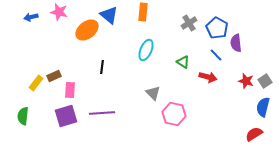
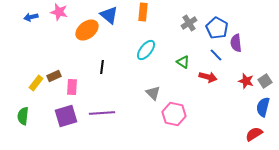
cyan ellipse: rotated 15 degrees clockwise
pink rectangle: moved 2 px right, 3 px up
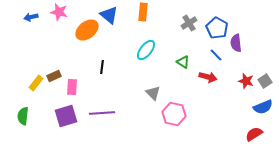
blue semicircle: rotated 126 degrees counterclockwise
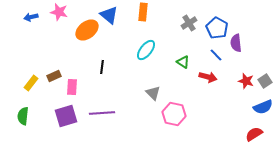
yellow rectangle: moved 5 px left
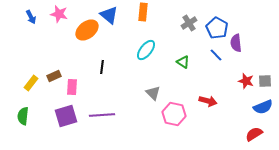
pink star: moved 2 px down
blue arrow: rotated 104 degrees counterclockwise
red arrow: moved 24 px down
gray square: rotated 32 degrees clockwise
purple line: moved 2 px down
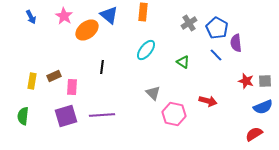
pink star: moved 5 px right, 2 px down; rotated 18 degrees clockwise
yellow rectangle: moved 1 px right, 2 px up; rotated 28 degrees counterclockwise
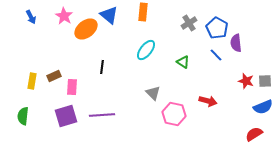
orange ellipse: moved 1 px left, 1 px up
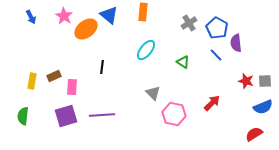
red arrow: moved 4 px right, 2 px down; rotated 60 degrees counterclockwise
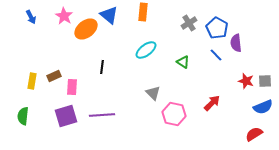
cyan ellipse: rotated 15 degrees clockwise
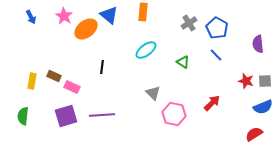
purple semicircle: moved 22 px right, 1 px down
brown rectangle: rotated 48 degrees clockwise
pink rectangle: rotated 70 degrees counterclockwise
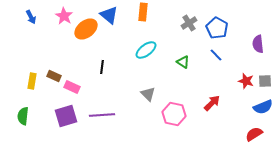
gray triangle: moved 5 px left, 1 px down
